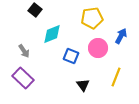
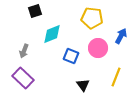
black square: moved 1 px down; rotated 32 degrees clockwise
yellow pentagon: rotated 15 degrees clockwise
gray arrow: rotated 56 degrees clockwise
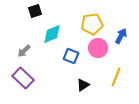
yellow pentagon: moved 6 px down; rotated 15 degrees counterclockwise
gray arrow: rotated 24 degrees clockwise
black triangle: rotated 32 degrees clockwise
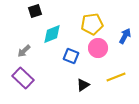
blue arrow: moved 4 px right
yellow line: rotated 48 degrees clockwise
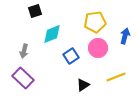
yellow pentagon: moved 3 px right, 2 px up
blue arrow: rotated 14 degrees counterclockwise
gray arrow: rotated 32 degrees counterclockwise
blue square: rotated 35 degrees clockwise
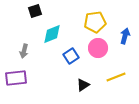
purple rectangle: moved 7 px left; rotated 50 degrees counterclockwise
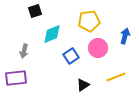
yellow pentagon: moved 6 px left, 1 px up
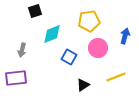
gray arrow: moved 2 px left, 1 px up
blue square: moved 2 px left, 1 px down; rotated 28 degrees counterclockwise
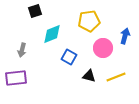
pink circle: moved 5 px right
black triangle: moved 6 px right, 9 px up; rotated 48 degrees clockwise
